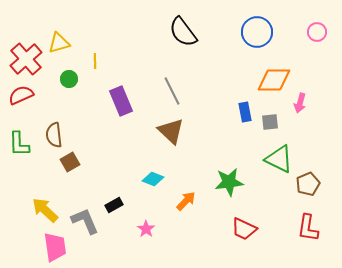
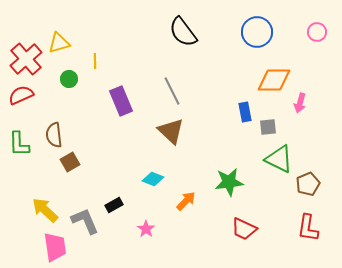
gray square: moved 2 px left, 5 px down
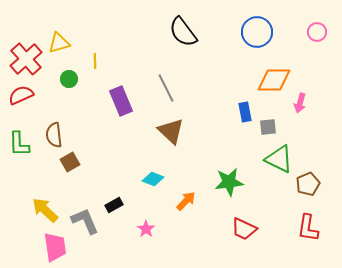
gray line: moved 6 px left, 3 px up
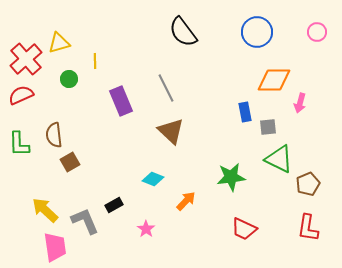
green star: moved 2 px right, 5 px up
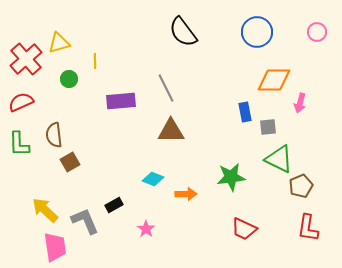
red semicircle: moved 7 px down
purple rectangle: rotated 72 degrees counterclockwise
brown triangle: rotated 44 degrees counterclockwise
brown pentagon: moved 7 px left, 2 px down
orange arrow: moved 7 px up; rotated 45 degrees clockwise
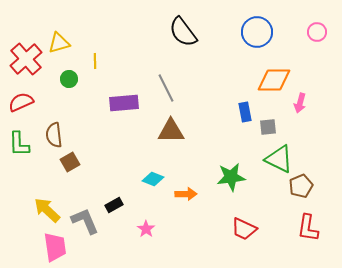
purple rectangle: moved 3 px right, 2 px down
yellow arrow: moved 2 px right
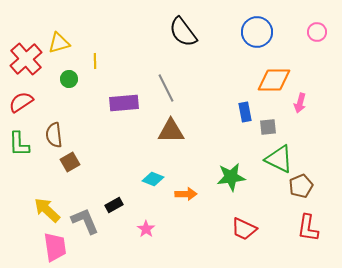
red semicircle: rotated 10 degrees counterclockwise
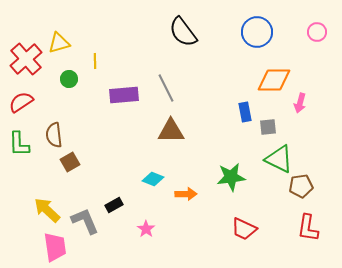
purple rectangle: moved 8 px up
brown pentagon: rotated 15 degrees clockwise
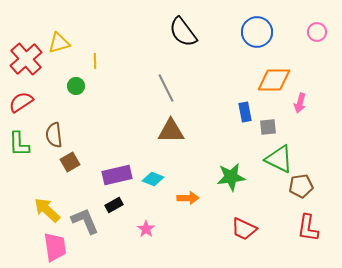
green circle: moved 7 px right, 7 px down
purple rectangle: moved 7 px left, 80 px down; rotated 8 degrees counterclockwise
orange arrow: moved 2 px right, 4 px down
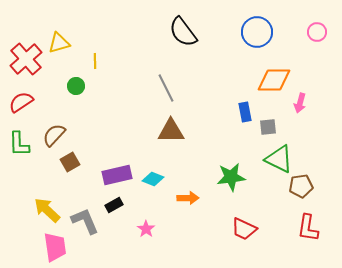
brown semicircle: rotated 50 degrees clockwise
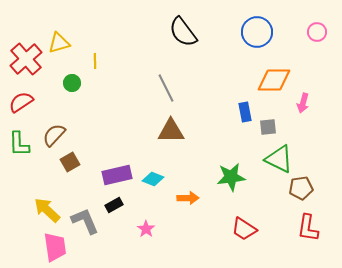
green circle: moved 4 px left, 3 px up
pink arrow: moved 3 px right
brown pentagon: moved 2 px down
red trapezoid: rotated 8 degrees clockwise
